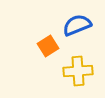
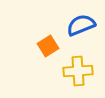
blue semicircle: moved 4 px right
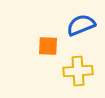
orange square: rotated 35 degrees clockwise
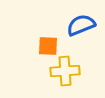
yellow cross: moved 13 px left
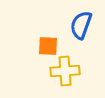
blue semicircle: rotated 48 degrees counterclockwise
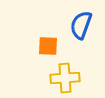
yellow cross: moved 7 px down
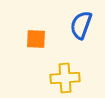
orange square: moved 12 px left, 7 px up
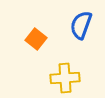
orange square: rotated 35 degrees clockwise
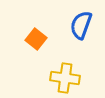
yellow cross: rotated 12 degrees clockwise
